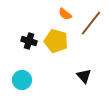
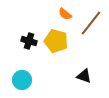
black triangle: rotated 28 degrees counterclockwise
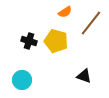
orange semicircle: moved 2 px up; rotated 72 degrees counterclockwise
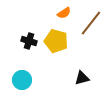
orange semicircle: moved 1 px left, 1 px down
black triangle: moved 2 px left, 2 px down; rotated 35 degrees counterclockwise
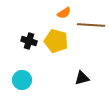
brown line: moved 2 px down; rotated 56 degrees clockwise
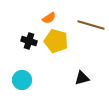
orange semicircle: moved 15 px left, 5 px down
brown line: rotated 12 degrees clockwise
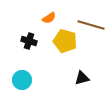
yellow pentagon: moved 9 px right
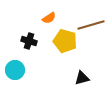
brown line: rotated 32 degrees counterclockwise
cyan circle: moved 7 px left, 10 px up
